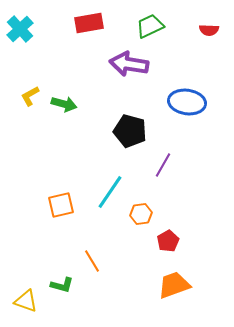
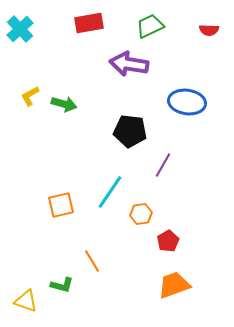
black pentagon: rotated 8 degrees counterclockwise
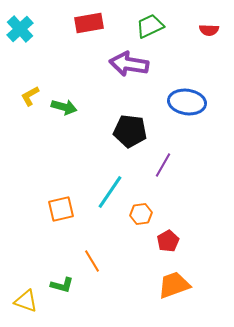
green arrow: moved 3 px down
orange square: moved 4 px down
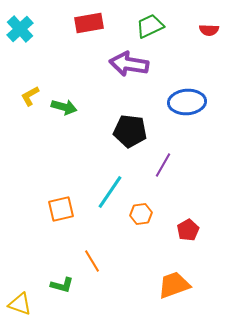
blue ellipse: rotated 12 degrees counterclockwise
red pentagon: moved 20 px right, 11 px up
yellow triangle: moved 6 px left, 3 px down
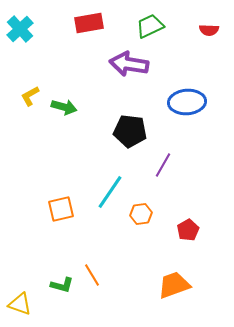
orange line: moved 14 px down
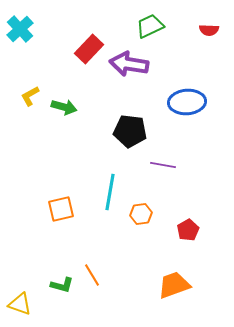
red rectangle: moved 26 px down; rotated 36 degrees counterclockwise
purple line: rotated 70 degrees clockwise
cyan line: rotated 24 degrees counterclockwise
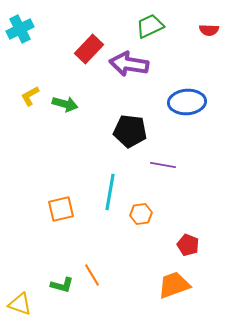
cyan cross: rotated 16 degrees clockwise
green arrow: moved 1 px right, 3 px up
red pentagon: moved 15 px down; rotated 20 degrees counterclockwise
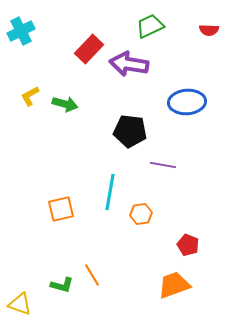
cyan cross: moved 1 px right, 2 px down
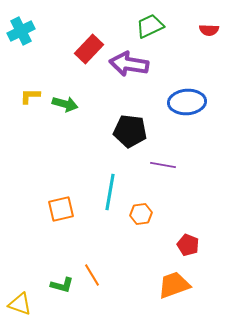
yellow L-shape: rotated 30 degrees clockwise
